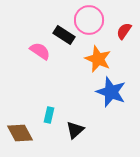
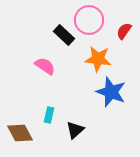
black rectangle: rotated 10 degrees clockwise
pink semicircle: moved 5 px right, 15 px down
orange star: rotated 16 degrees counterclockwise
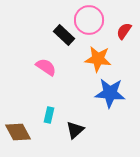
pink semicircle: moved 1 px right, 1 px down
blue star: moved 1 px left, 1 px down; rotated 16 degrees counterclockwise
brown diamond: moved 2 px left, 1 px up
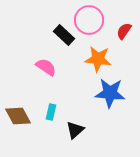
cyan rectangle: moved 2 px right, 3 px up
brown diamond: moved 16 px up
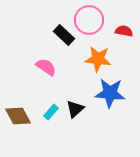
red semicircle: rotated 66 degrees clockwise
cyan rectangle: rotated 28 degrees clockwise
black triangle: moved 21 px up
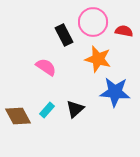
pink circle: moved 4 px right, 2 px down
black rectangle: rotated 20 degrees clockwise
orange star: rotated 8 degrees clockwise
blue star: moved 5 px right, 1 px up
cyan rectangle: moved 4 px left, 2 px up
